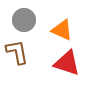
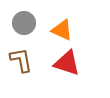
gray circle: moved 3 px down
brown L-shape: moved 4 px right, 8 px down
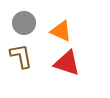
orange triangle: moved 1 px left, 1 px down
brown L-shape: moved 4 px up
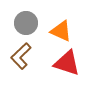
gray circle: moved 2 px right
brown L-shape: rotated 124 degrees counterclockwise
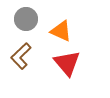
gray circle: moved 4 px up
red triangle: rotated 32 degrees clockwise
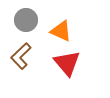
gray circle: moved 1 px down
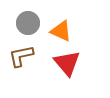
gray circle: moved 2 px right, 3 px down
brown L-shape: rotated 32 degrees clockwise
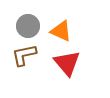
gray circle: moved 3 px down
brown L-shape: moved 3 px right, 1 px up
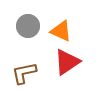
brown L-shape: moved 18 px down
red triangle: moved 1 px up; rotated 36 degrees clockwise
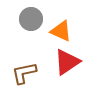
gray circle: moved 3 px right, 7 px up
